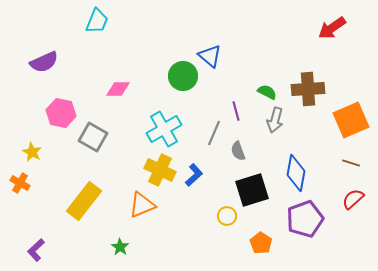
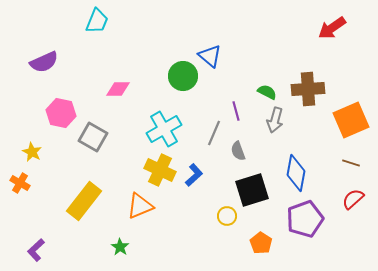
orange triangle: moved 2 px left, 1 px down
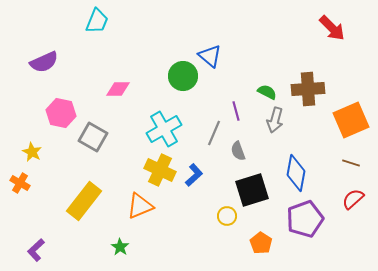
red arrow: rotated 100 degrees counterclockwise
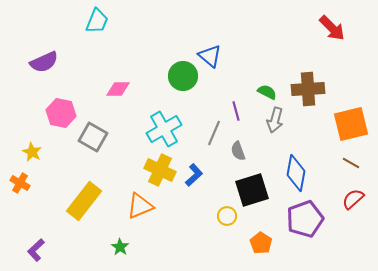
orange square: moved 4 px down; rotated 9 degrees clockwise
brown line: rotated 12 degrees clockwise
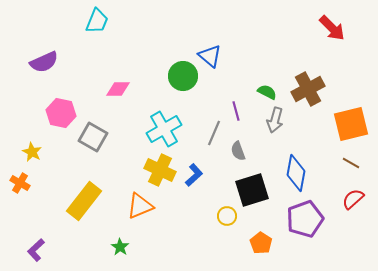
brown cross: rotated 24 degrees counterclockwise
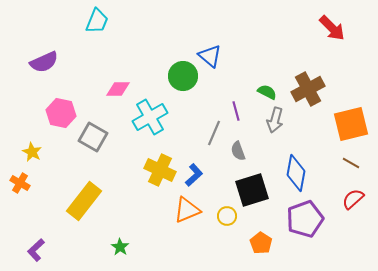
cyan cross: moved 14 px left, 12 px up
orange triangle: moved 47 px right, 4 px down
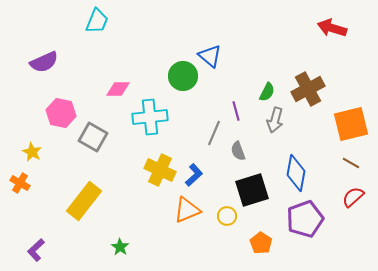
red arrow: rotated 152 degrees clockwise
green semicircle: rotated 90 degrees clockwise
cyan cross: rotated 24 degrees clockwise
red semicircle: moved 2 px up
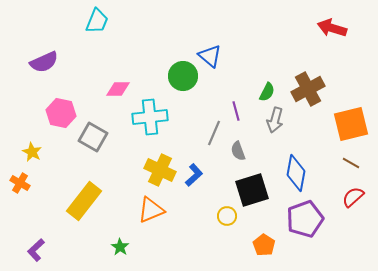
orange triangle: moved 36 px left
orange pentagon: moved 3 px right, 2 px down
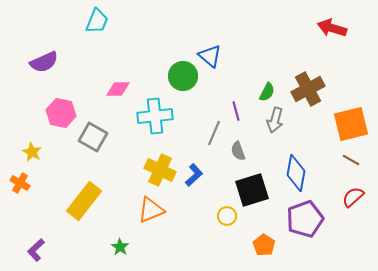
cyan cross: moved 5 px right, 1 px up
brown line: moved 3 px up
